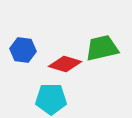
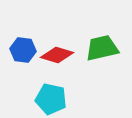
red diamond: moved 8 px left, 9 px up
cyan pentagon: rotated 12 degrees clockwise
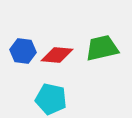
blue hexagon: moved 1 px down
red diamond: rotated 12 degrees counterclockwise
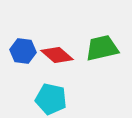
red diamond: rotated 36 degrees clockwise
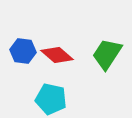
green trapezoid: moved 5 px right, 6 px down; rotated 44 degrees counterclockwise
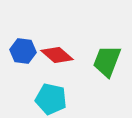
green trapezoid: moved 7 px down; rotated 12 degrees counterclockwise
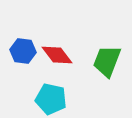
red diamond: rotated 12 degrees clockwise
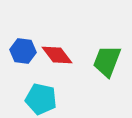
cyan pentagon: moved 10 px left
